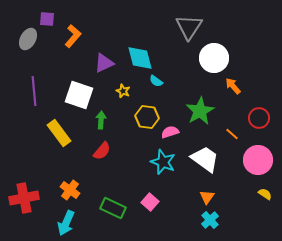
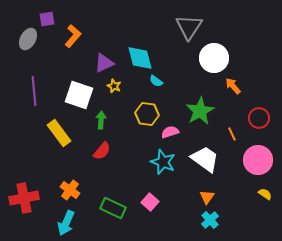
purple square: rotated 14 degrees counterclockwise
yellow star: moved 9 px left, 5 px up
yellow hexagon: moved 3 px up
orange line: rotated 24 degrees clockwise
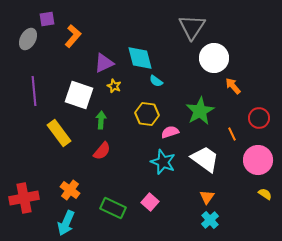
gray triangle: moved 3 px right
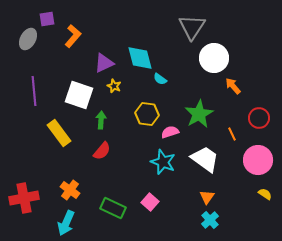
cyan semicircle: moved 4 px right, 2 px up
green star: moved 1 px left, 3 px down
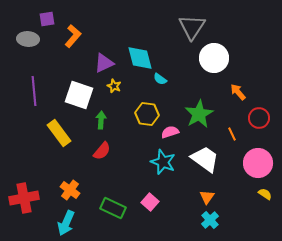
gray ellipse: rotated 65 degrees clockwise
orange arrow: moved 5 px right, 6 px down
pink circle: moved 3 px down
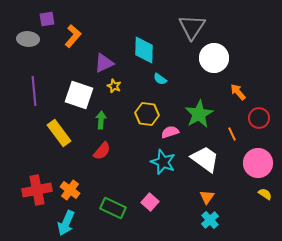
cyan diamond: moved 4 px right, 8 px up; rotated 16 degrees clockwise
red cross: moved 13 px right, 8 px up
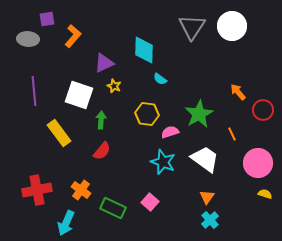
white circle: moved 18 px right, 32 px up
red circle: moved 4 px right, 8 px up
orange cross: moved 11 px right
yellow semicircle: rotated 16 degrees counterclockwise
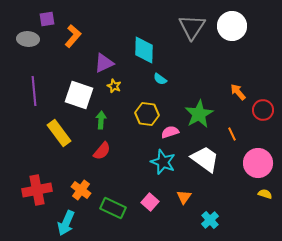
orange triangle: moved 23 px left
